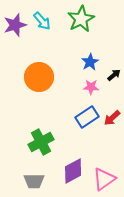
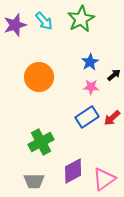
cyan arrow: moved 2 px right
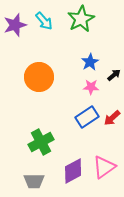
pink triangle: moved 12 px up
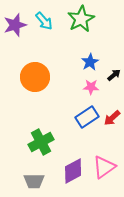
orange circle: moved 4 px left
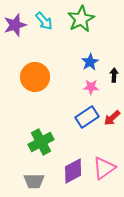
black arrow: rotated 48 degrees counterclockwise
pink triangle: moved 1 px down
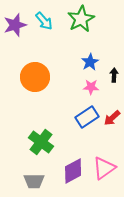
green cross: rotated 25 degrees counterclockwise
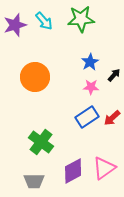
green star: rotated 24 degrees clockwise
black arrow: rotated 40 degrees clockwise
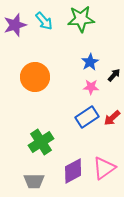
green cross: rotated 20 degrees clockwise
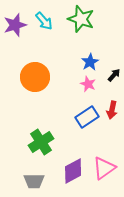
green star: rotated 24 degrees clockwise
pink star: moved 3 px left, 3 px up; rotated 21 degrees clockwise
red arrow: moved 8 px up; rotated 36 degrees counterclockwise
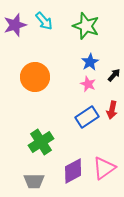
green star: moved 5 px right, 7 px down
